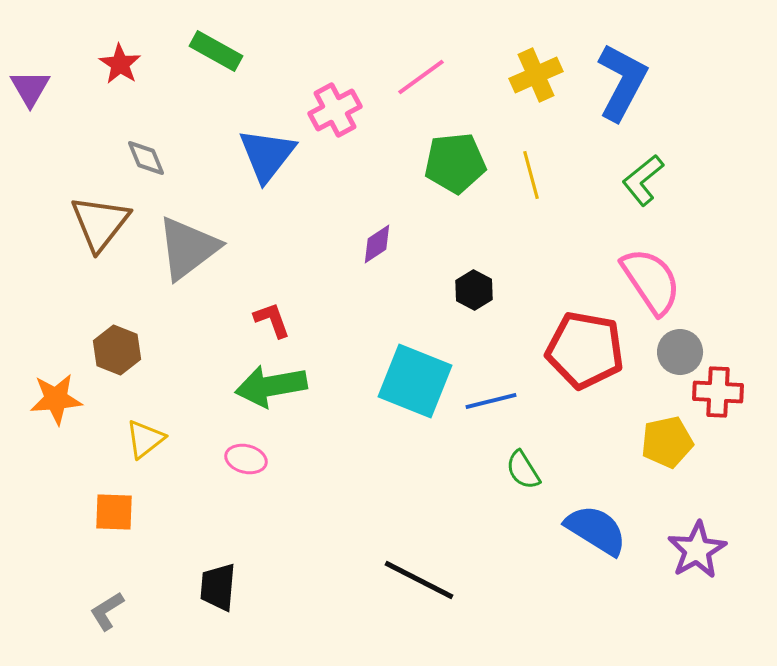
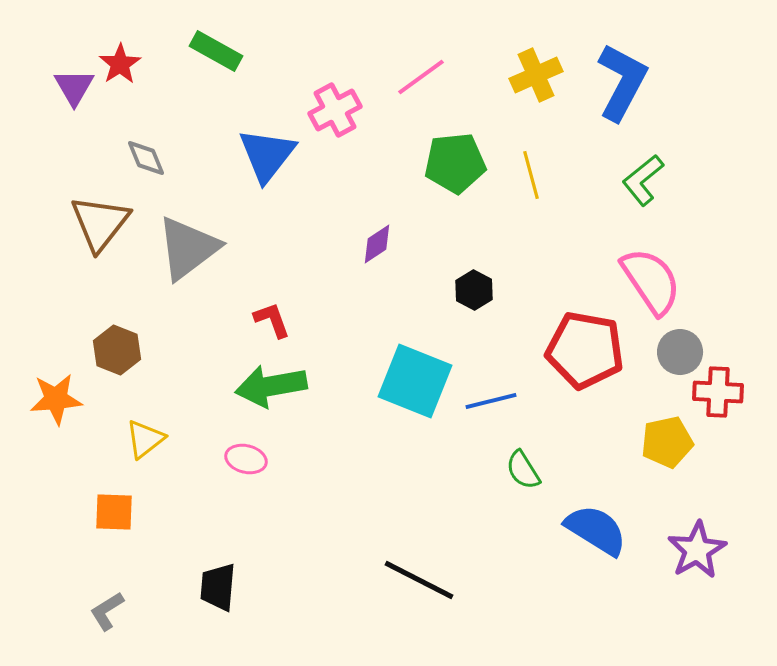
red star: rotated 6 degrees clockwise
purple triangle: moved 44 px right, 1 px up
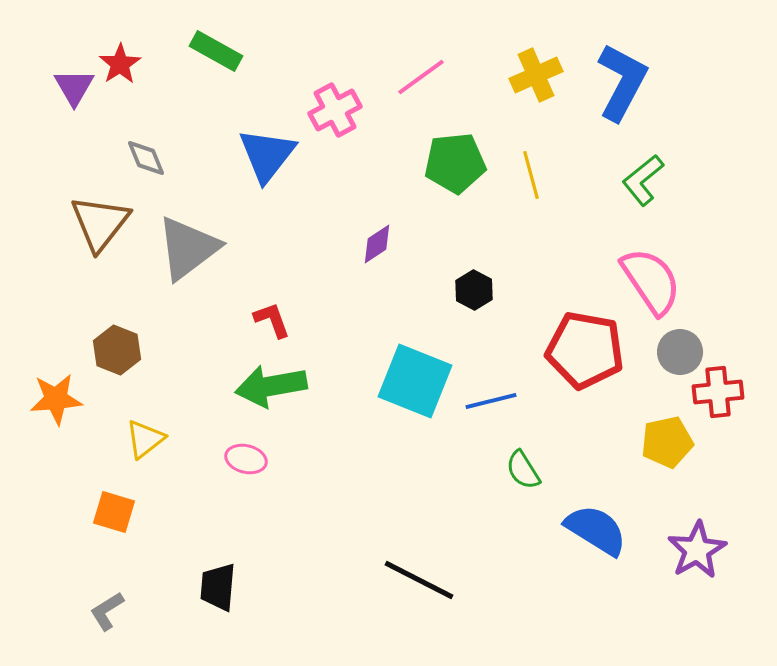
red cross: rotated 9 degrees counterclockwise
orange square: rotated 15 degrees clockwise
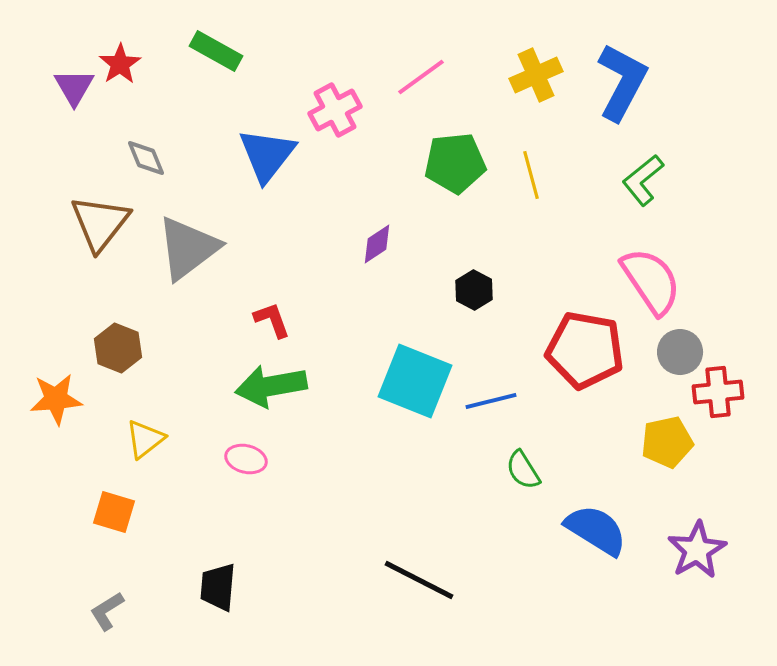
brown hexagon: moved 1 px right, 2 px up
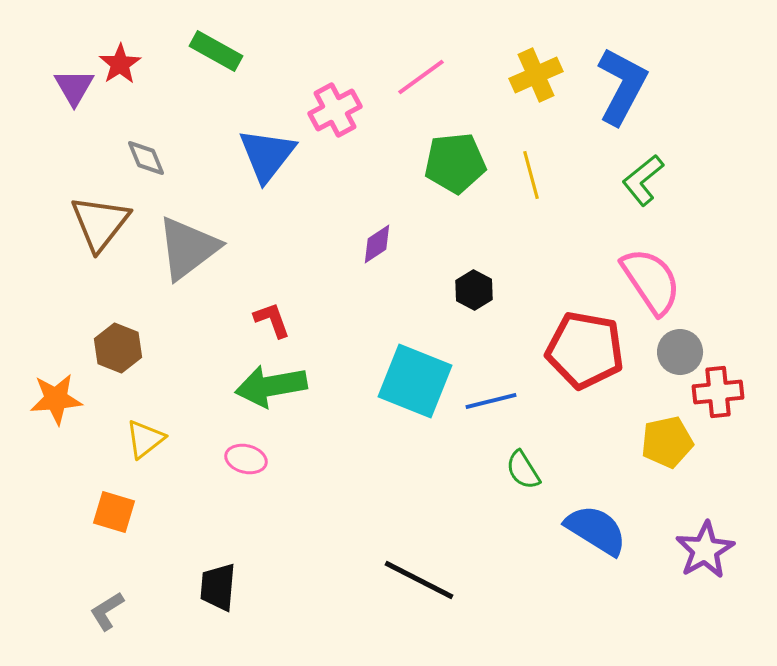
blue L-shape: moved 4 px down
purple star: moved 8 px right
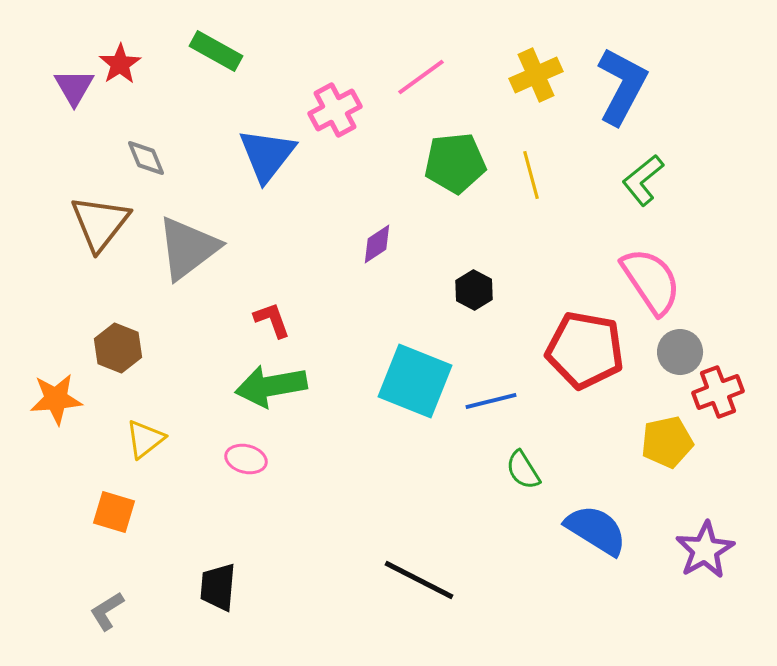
red cross: rotated 15 degrees counterclockwise
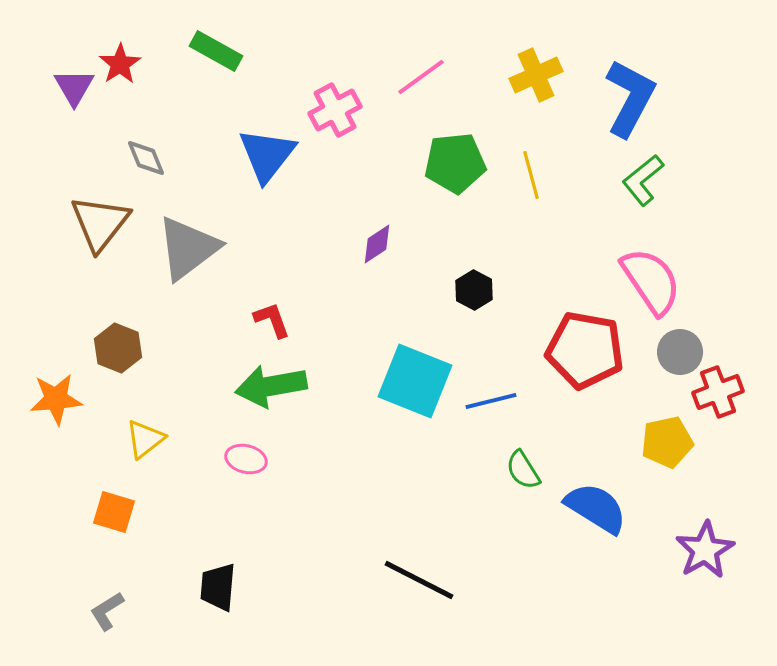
blue L-shape: moved 8 px right, 12 px down
blue semicircle: moved 22 px up
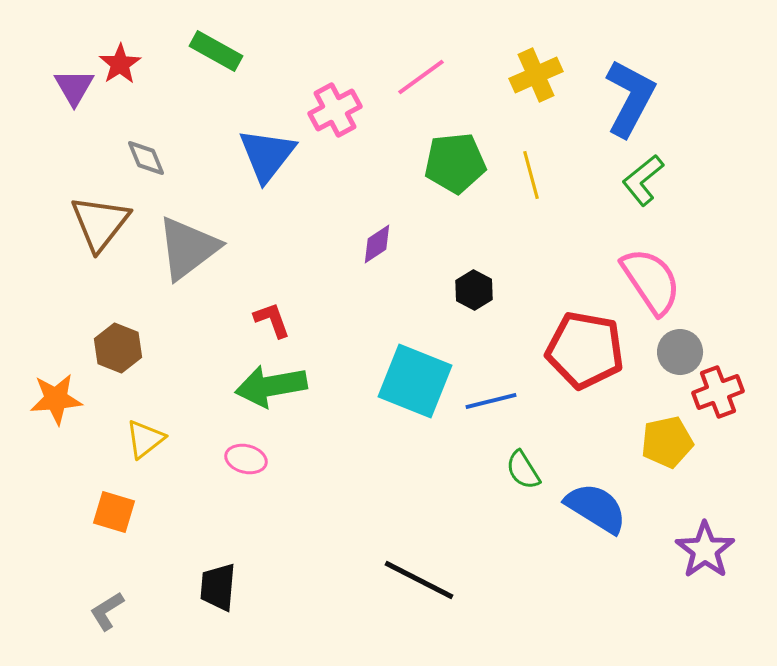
purple star: rotated 6 degrees counterclockwise
